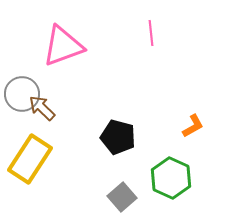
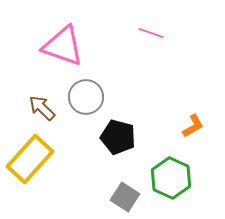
pink line: rotated 65 degrees counterclockwise
pink triangle: rotated 39 degrees clockwise
gray circle: moved 64 px right, 3 px down
yellow rectangle: rotated 9 degrees clockwise
gray square: moved 3 px right; rotated 16 degrees counterclockwise
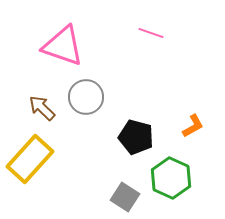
black pentagon: moved 18 px right
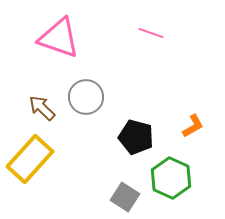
pink triangle: moved 4 px left, 8 px up
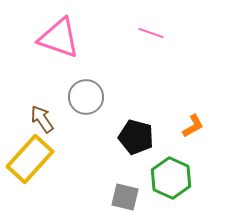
brown arrow: moved 11 px down; rotated 12 degrees clockwise
gray square: rotated 20 degrees counterclockwise
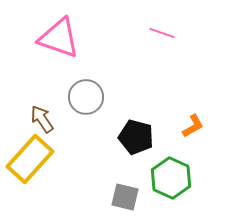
pink line: moved 11 px right
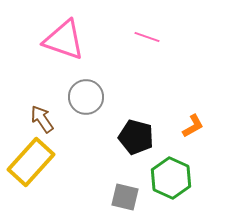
pink line: moved 15 px left, 4 px down
pink triangle: moved 5 px right, 2 px down
yellow rectangle: moved 1 px right, 3 px down
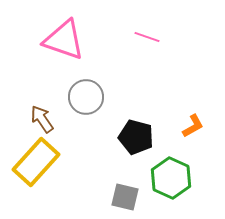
yellow rectangle: moved 5 px right
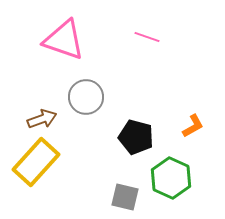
brown arrow: rotated 104 degrees clockwise
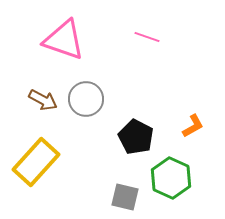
gray circle: moved 2 px down
brown arrow: moved 1 px right, 19 px up; rotated 48 degrees clockwise
black pentagon: rotated 12 degrees clockwise
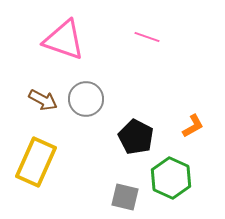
yellow rectangle: rotated 18 degrees counterclockwise
